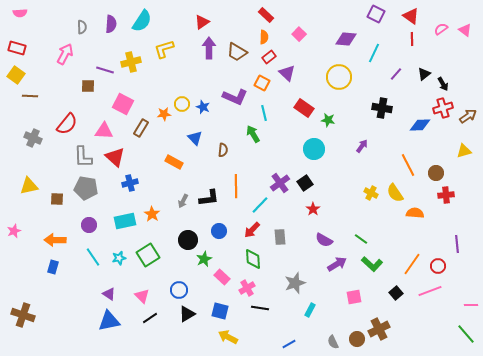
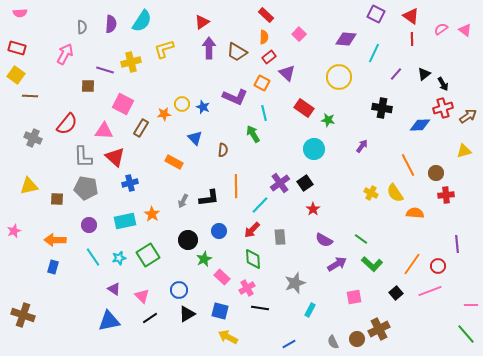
purple triangle at (109, 294): moved 5 px right, 5 px up
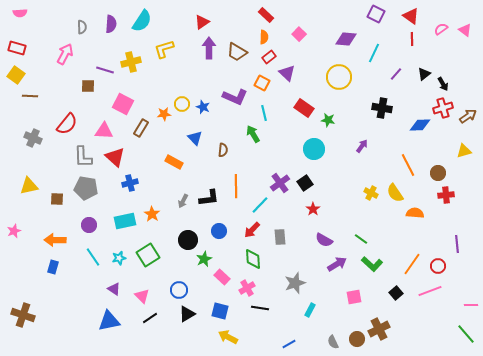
brown circle at (436, 173): moved 2 px right
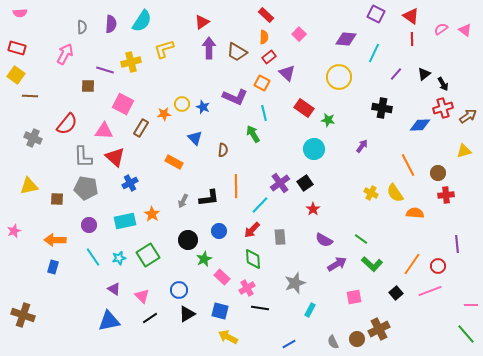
blue cross at (130, 183): rotated 14 degrees counterclockwise
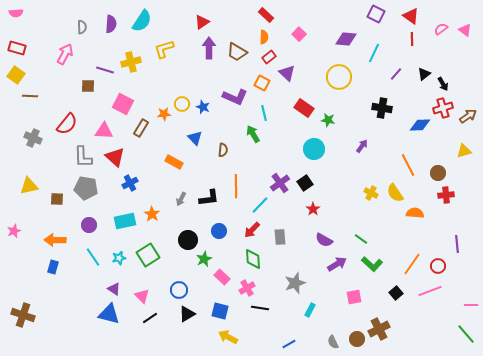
pink semicircle at (20, 13): moved 4 px left
gray arrow at (183, 201): moved 2 px left, 2 px up
blue triangle at (109, 321): moved 7 px up; rotated 25 degrees clockwise
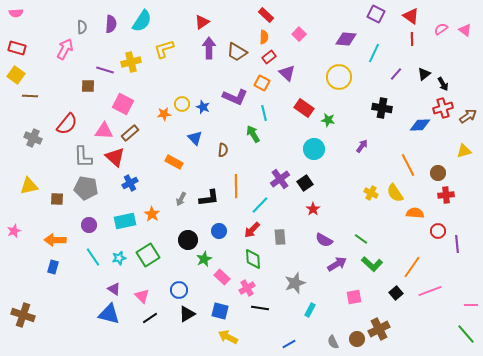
pink arrow at (65, 54): moved 5 px up
brown rectangle at (141, 128): moved 11 px left, 5 px down; rotated 18 degrees clockwise
purple cross at (280, 183): moved 4 px up
orange line at (412, 264): moved 3 px down
red circle at (438, 266): moved 35 px up
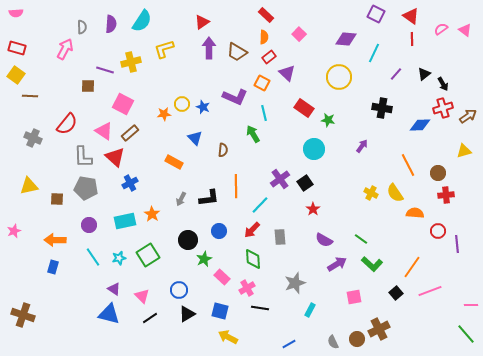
pink triangle at (104, 131): rotated 30 degrees clockwise
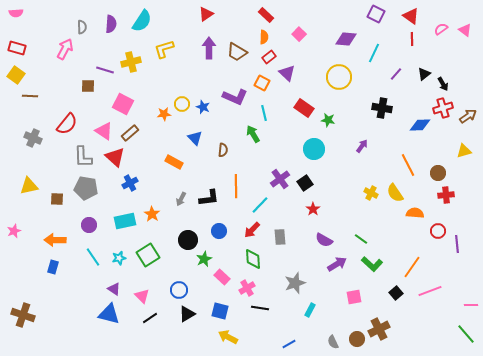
red triangle at (202, 22): moved 4 px right, 8 px up
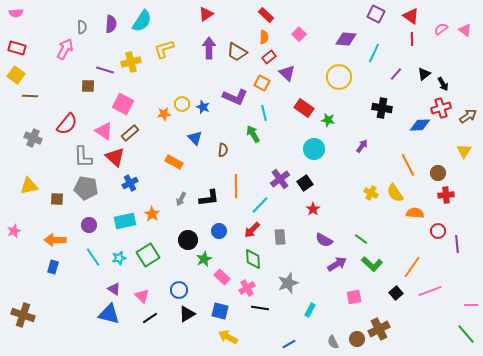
red cross at (443, 108): moved 2 px left
yellow triangle at (464, 151): rotated 42 degrees counterclockwise
gray star at (295, 283): moved 7 px left
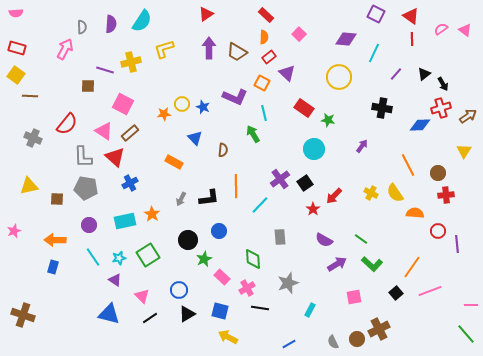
red arrow at (252, 230): moved 82 px right, 34 px up
purple triangle at (114, 289): moved 1 px right, 9 px up
